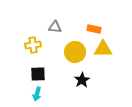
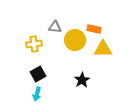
yellow cross: moved 1 px right, 1 px up
yellow circle: moved 12 px up
black square: rotated 28 degrees counterclockwise
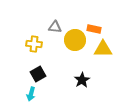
yellow cross: rotated 14 degrees clockwise
cyan arrow: moved 6 px left
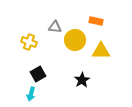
orange rectangle: moved 2 px right, 8 px up
yellow cross: moved 5 px left, 2 px up; rotated 14 degrees clockwise
yellow triangle: moved 2 px left, 2 px down
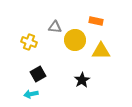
cyan arrow: rotated 64 degrees clockwise
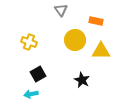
gray triangle: moved 6 px right, 17 px up; rotated 48 degrees clockwise
black star: rotated 14 degrees counterclockwise
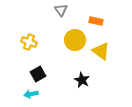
yellow triangle: rotated 36 degrees clockwise
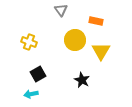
yellow triangle: rotated 24 degrees clockwise
